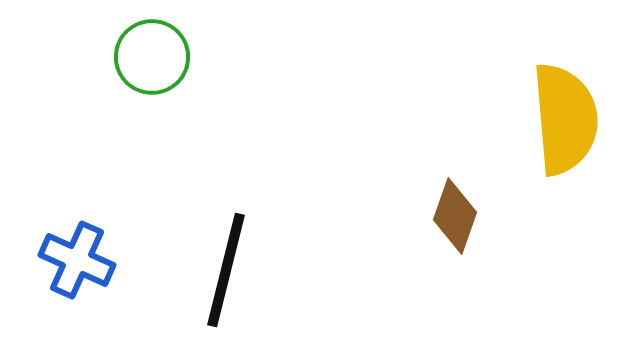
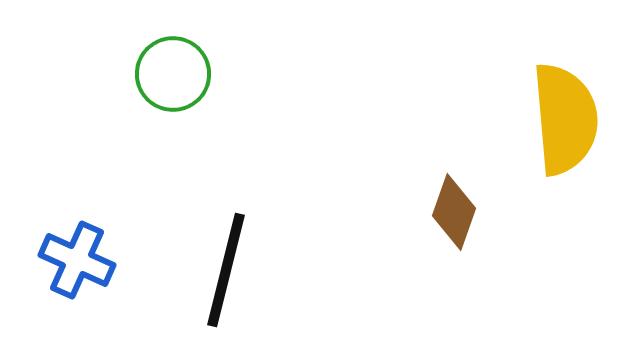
green circle: moved 21 px right, 17 px down
brown diamond: moved 1 px left, 4 px up
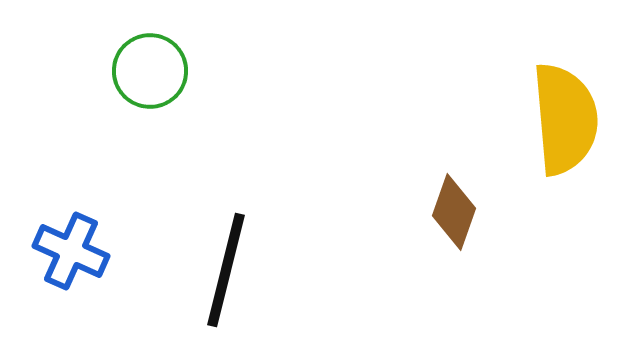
green circle: moved 23 px left, 3 px up
blue cross: moved 6 px left, 9 px up
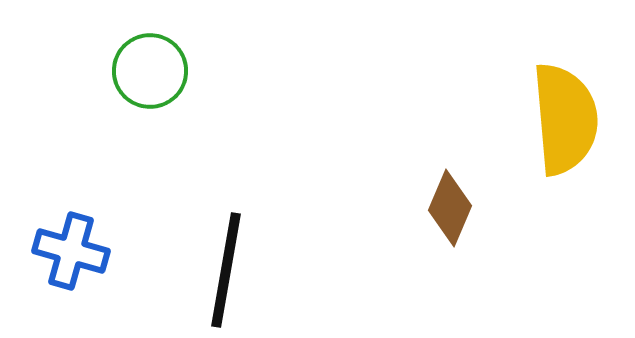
brown diamond: moved 4 px left, 4 px up; rotated 4 degrees clockwise
blue cross: rotated 8 degrees counterclockwise
black line: rotated 4 degrees counterclockwise
